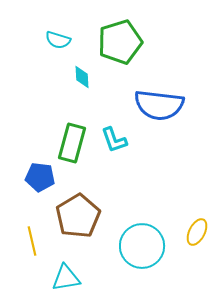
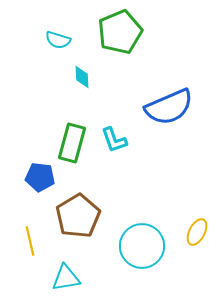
green pentagon: moved 10 px up; rotated 6 degrees counterclockwise
blue semicircle: moved 10 px right, 2 px down; rotated 30 degrees counterclockwise
yellow line: moved 2 px left
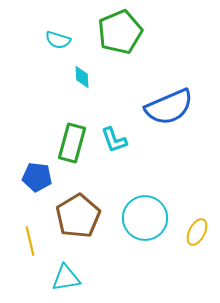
blue pentagon: moved 3 px left
cyan circle: moved 3 px right, 28 px up
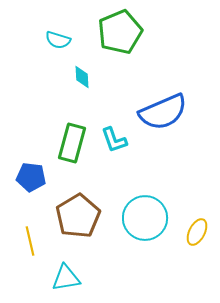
blue semicircle: moved 6 px left, 5 px down
blue pentagon: moved 6 px left
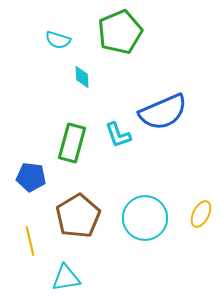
cyan L-shape: moved 4 px right, 5 px up
yellow ellipse: moved 4 px right, 18 px up
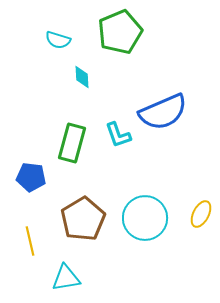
brown pentagon: moved 5 px right, 3 px down
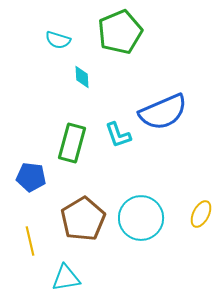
cyan circle: moved 4 px left
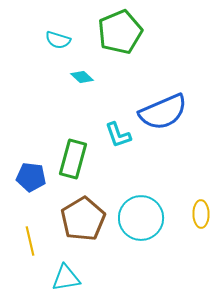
cyan diamond: rotated 45 degrees counterclockwise
green rectangle: moved 1 px right, 16 px down
yellow ellipse: rotated 28 degrees counterclockwise
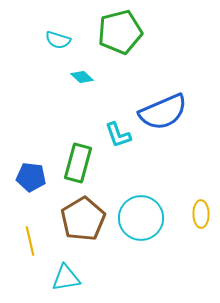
green pentagon: rotated 9 degrees clockwise
green rectangle: moved 5 px right, 4 px down
